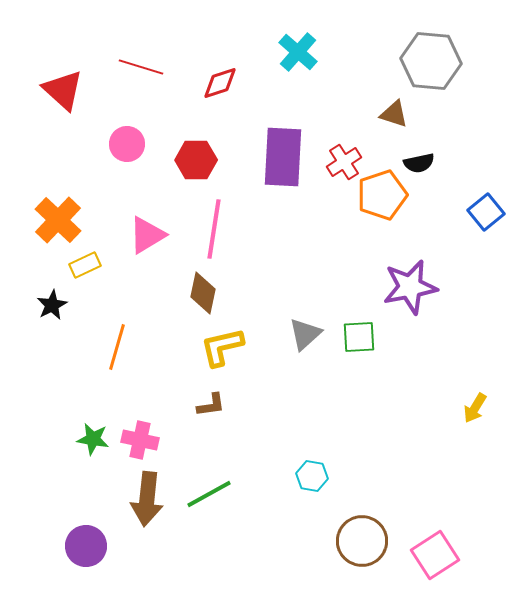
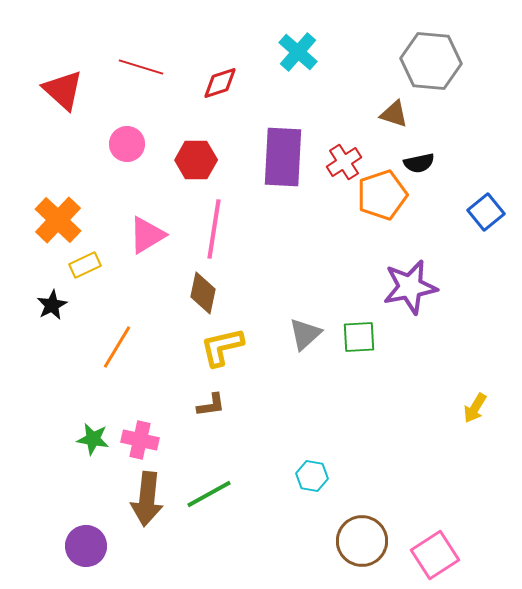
orange line: rotated 15 degrees clockwise
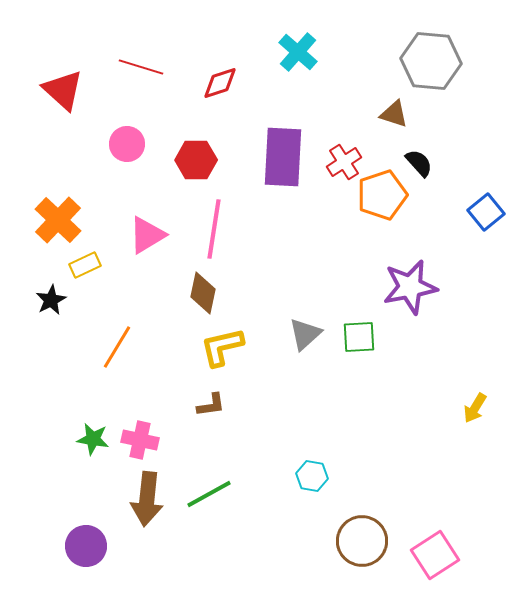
black semicircle: rotated 120 degrees counterclockwise
black star: moved 1 px left, 5 px up
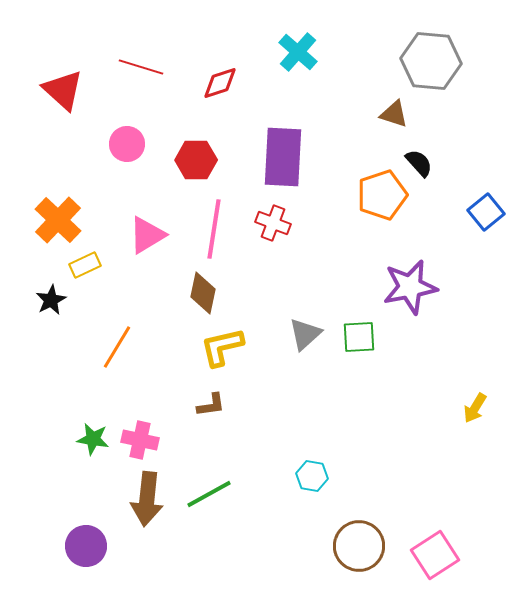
red cross: moved 71 px left, 61 px down; rotated 36 degrees counterclockwise
brown circle: moved 3 px left, 5 px down
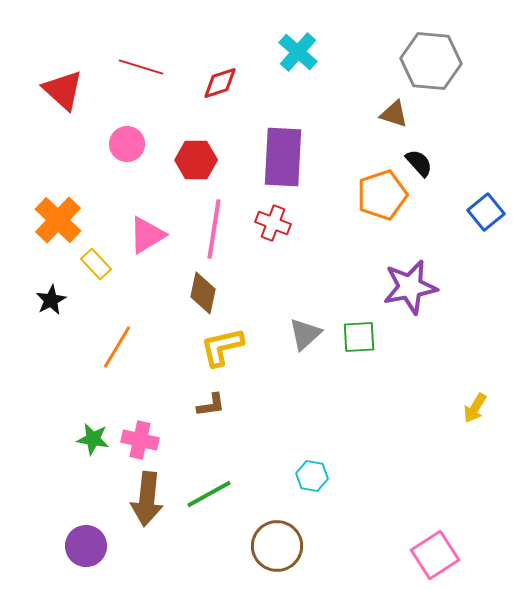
yellow rectangle: moved 11 px right, 1 px up; rotated 72 degrees clockwise
brown circle: moved 82 px left
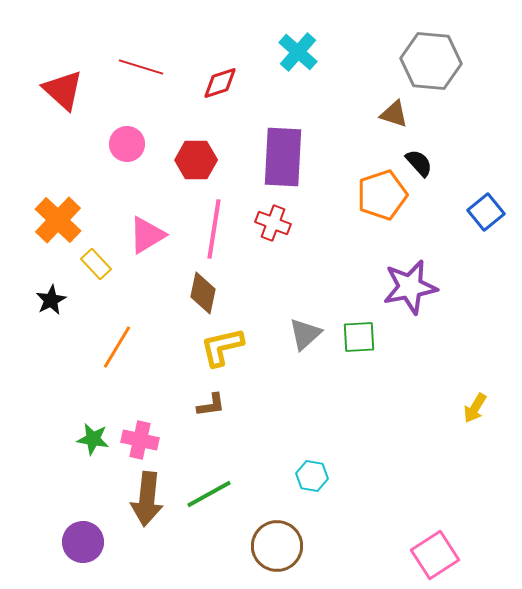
purple circle: moved 3 px left, 4 px up
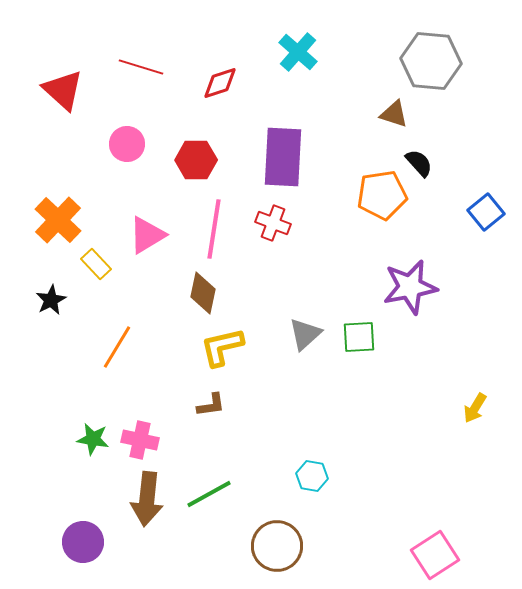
orange pentagon: rotated 9 degrees clockwise
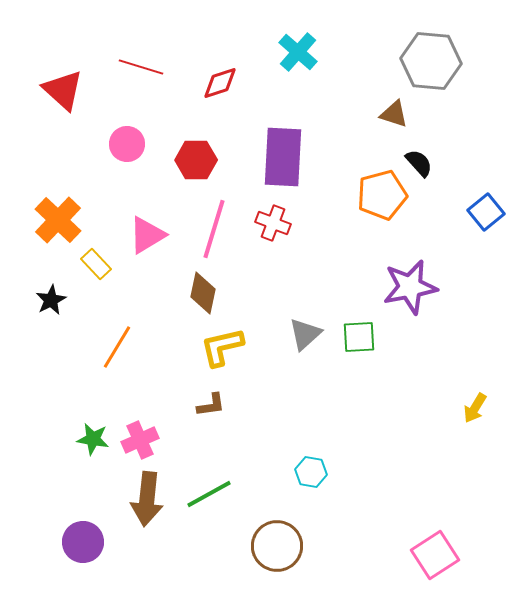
orange pentagon: rotated 6 degrees counterclockwise
pink line: rotated 8 degrees clockwise
pink cross: rotated 36 degrees counterclockwise
cyan hexagon: moved 1 px left, 4 px up
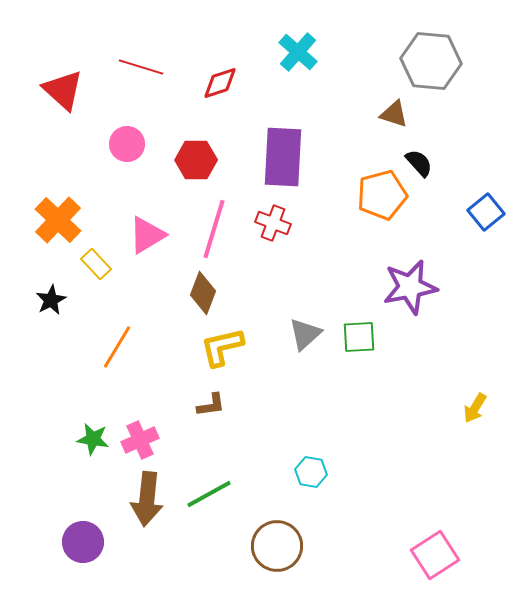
brown diamond: rotated 9 degrees clockwise
